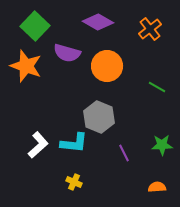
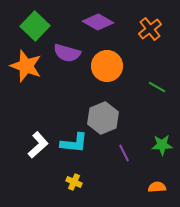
gray hexagon: moved 4 px right, 1 px down; rotated 16 degrees clockwise
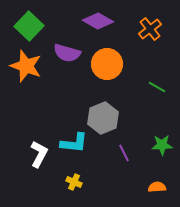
purple diamond: moved 1 px up
green square: moved 6 px left
orange circle: moved 2 px up
white L-shape: moved 1 px right, 9 px down; rotated 20 degrees counterclockwise
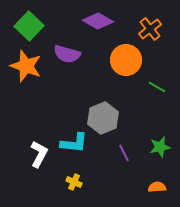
purple semicircle: moved 1 px down
orange circle: moved 19 px right, 4 px up
green star: moved 2 px left, 2 px down; rotated 10 degrees counterclockwise
